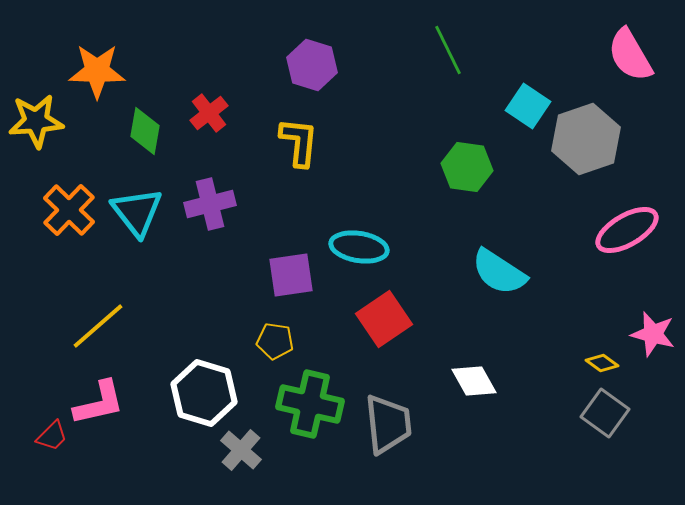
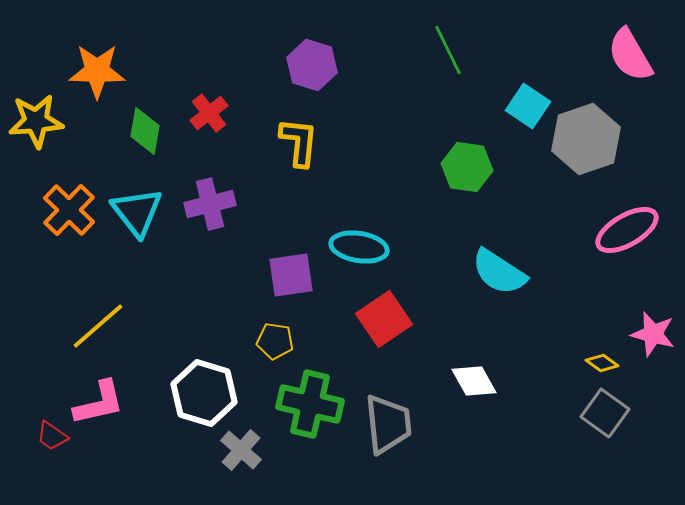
red trapezoid: rotated 80 degrees clockwise
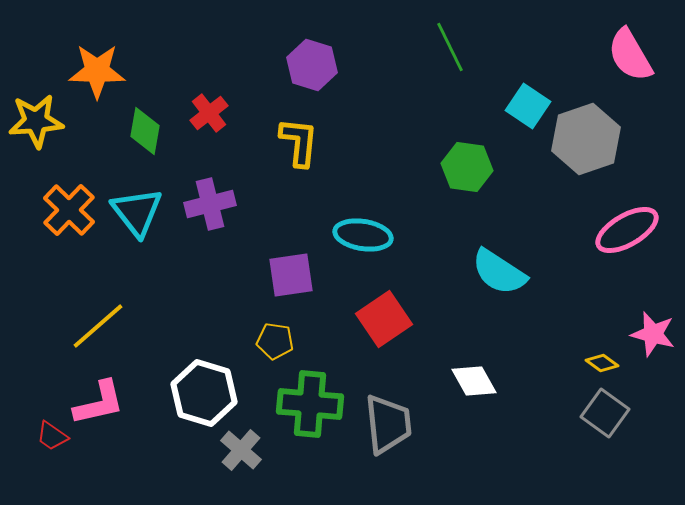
green line: moved 2 px right, 3 px up
cyan ellipse: moved 4 px right, 12 px up
green cross: rotated 8 degrees counterclockwise
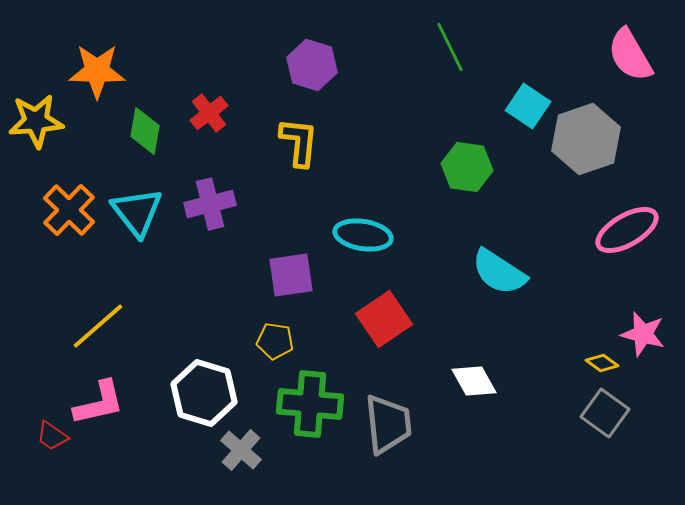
pink star: moved 10 px left
